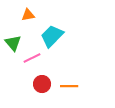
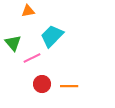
orange triangle: moved 4 px up
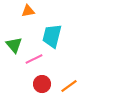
cyan trapezoid: rotated 30 degrees counterclockwise
green triangle: moved 1 px right, 2 px down
pink line: moved 2 px right, 1 px down
orange line: rotated 36 degrees counterclockwise
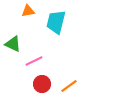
cyan trapezoid: moved 4 px right, 14 px up
green triangle: moved 1 px left, 1 px up; rotated 24 degrees counterclockwise
pink line: moved 2 px down
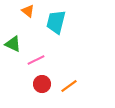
orange triangle: rotated 48 degrees clockwise
pink line: moved 2 px right, 1 px up
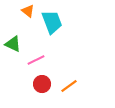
cyan trapezoid: moved 4 px left; rotated 145 degrees clockwise
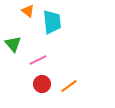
cyan trapezoid: rotated 15 degrees clockwise
green triangle: rotated 24 degrees clockwise
pink line: moved 2 px right
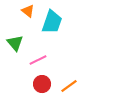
cyan trapezoid: rotated 25 degrees clockwise
green triangle: moved 2 px right, 1 px up
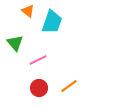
red circle: moved 3 px left, 4 px down
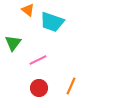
orange triangle: moved 1 px up
cyan trapezoid: rotated 90 degrees clockwise
green triangle: moved 2 px left; rotated 18 degrees clockwise
orange line: moved 2 px right; rotated 30 degrees counterclockwise
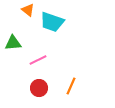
green triangle: rotated 48 degrees clockwise
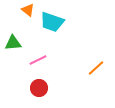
orange line: moved 25 px right, 18 px up; rotated 24 degrees clockwise
